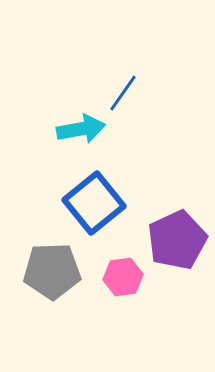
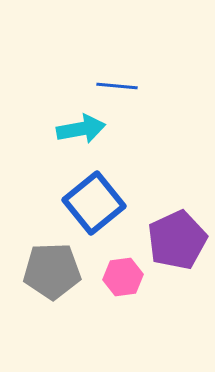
blue line: moved 6 px left, 7 px up; rotated 60 degrees clockwise
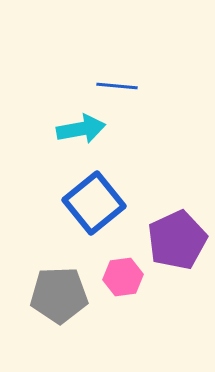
gray pentagon: moved 7 px right, 24 px down
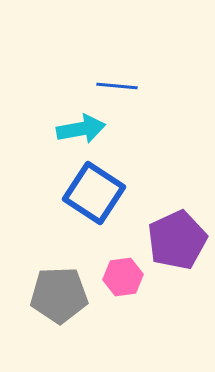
blue square: moved 10 px up; rotated 18 degrees counterclockwise
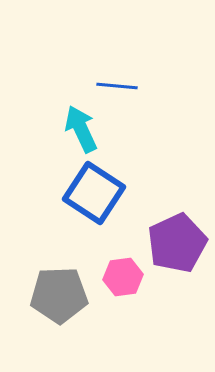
cyan arrow: rotated 105 degrees counterclockwise
purple pentagon: moved 3 px down
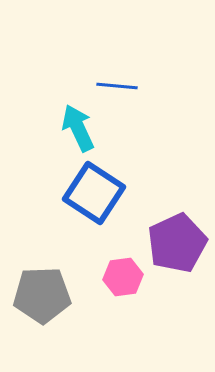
cyan arrow: moved 3 px left, 1 px up
gray pentagon: moved 17 px left
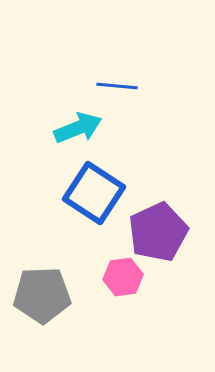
cyan arrow: rotated 93 degrees clockwise
purple pentagon: moved 19 px left, 11 px up
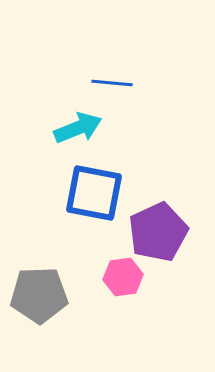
blue line: moved 5 px left, 3 px up
blue square: rotated 22 degrees counterclockwise
gray pentagon: moved 3 px left
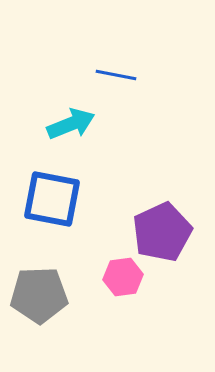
blue line: moved 4 px right, 8 px up; rotated 6 degrees clockwise
cyan arrow: moved 7 px left, 4 px up
blue square: moved 42 px left, 6 px down
purple pentagon: moved 4 px right
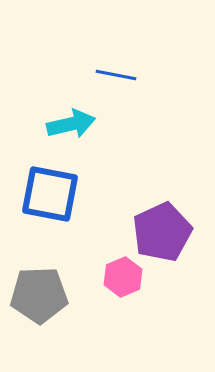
cyan arrow: rotated 9 degrees clockwise
blue square: moved 2 px left, 5 px up
pink hexagon: rotated 15 degrees counterclockwise
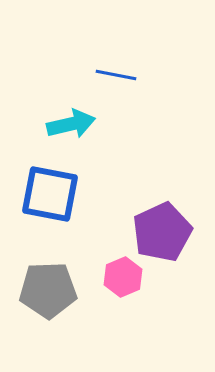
gray pentagon: moved 9 px right, 5 px up
